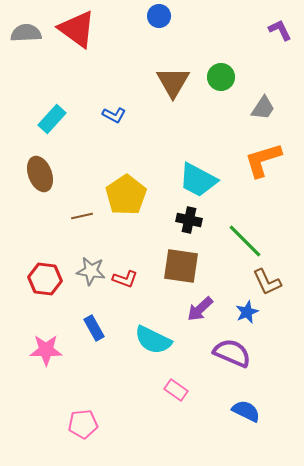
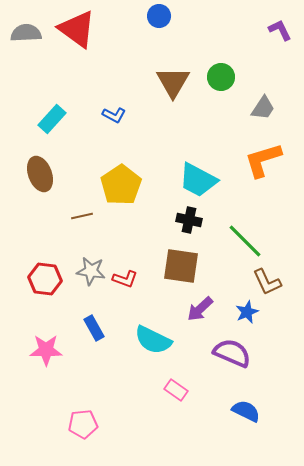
yellow pentagon: moved 5 px left, 10 px up
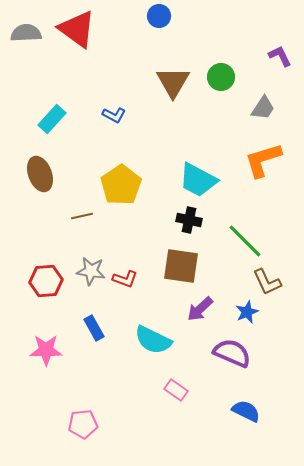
purple L-shape: moved 26 px down
red hexagon: moved 1 px right, 2 px down; rotated 12 degrees counterclockwise
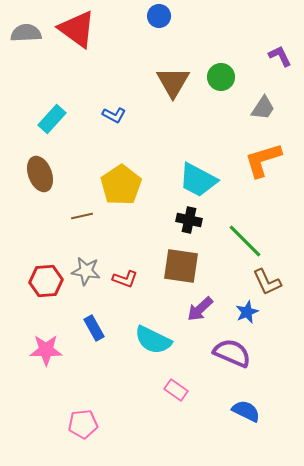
gray star: moved 5 px left
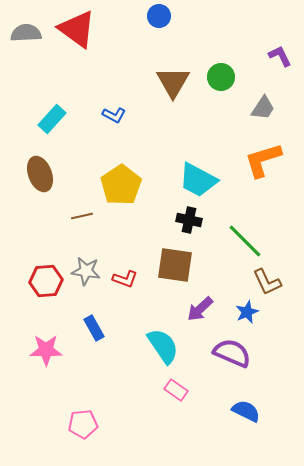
brown square: moved 6 px left, 1 px up
cyan semicircle: moved 10 px right, 6 px down; rotated 150 degrees counterclockwise
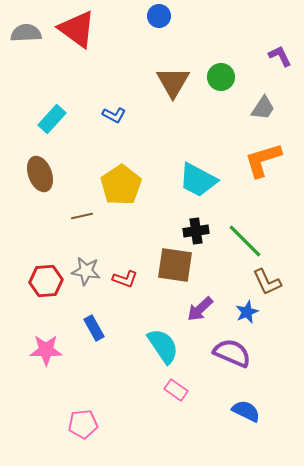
black cross: moved 7 px right, 11 px down; rotated 20 degrees counterclockwise
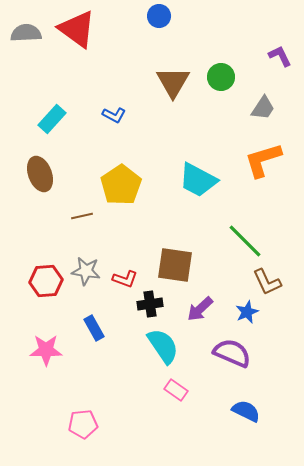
black cross: moved 46 px left, 73 px down
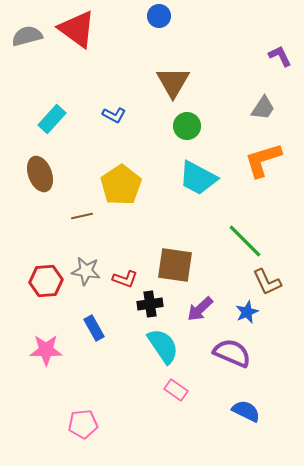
gray semicircle: moved 1 px right, 3 px down; rotated 12 degrees counterclockwise
green circle: moved 34 px left, 49 px down
cyan trapezoid: moved 2 px up
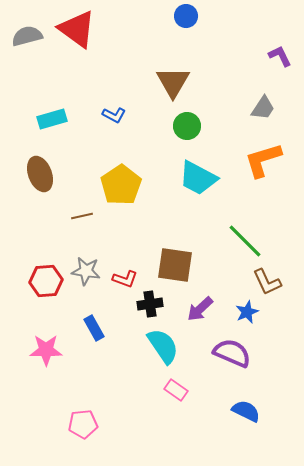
blue circle: moved 27 px right
cyan rectangle: rotated 32 degrees clockwise
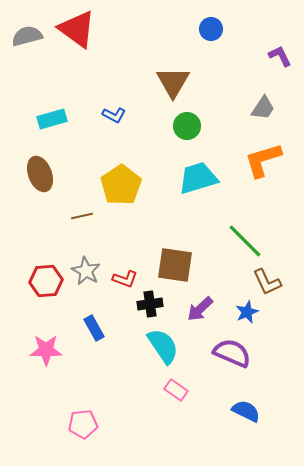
blue circle: moved 25 px right, 13 px down
cyan trapezoid: rotated 135 degrees clockwise
gray star: rotated 20 degrees clockwise
